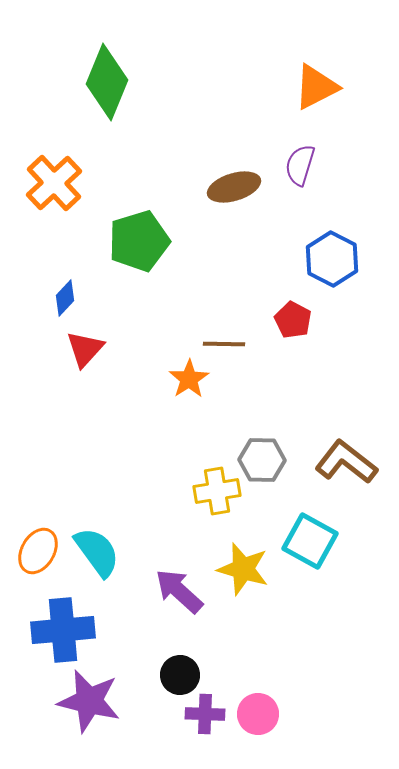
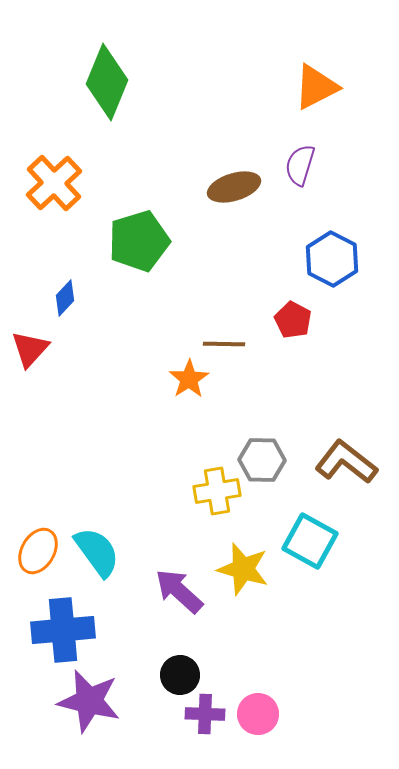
red triangle: moved 55 px left
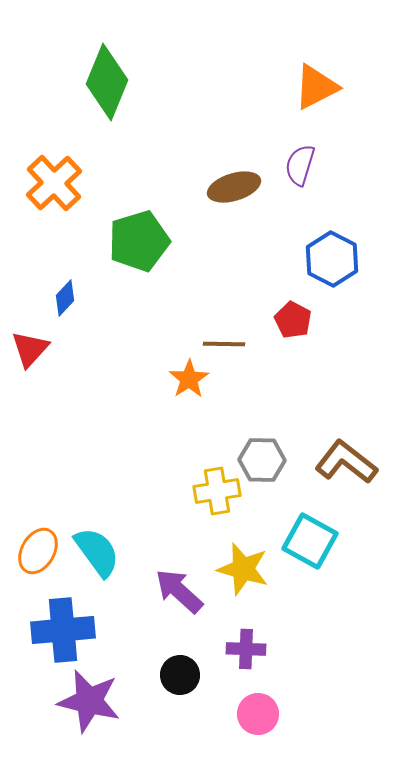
purple cross: moved 41 px right, 65 px up
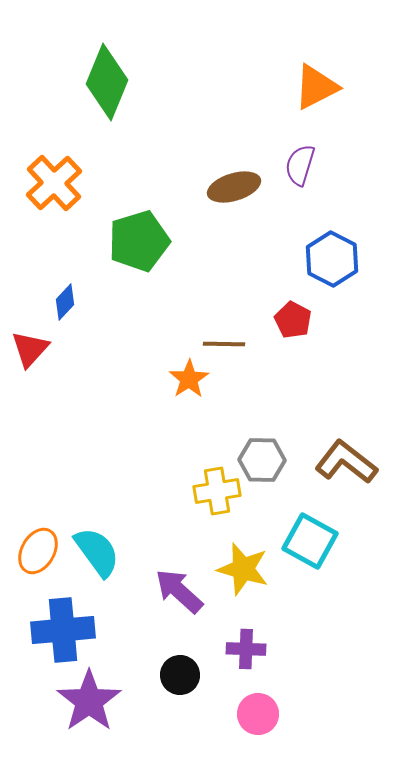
blue diamond: moved 4 px down
purple star: rotated 24 degrees clockwise
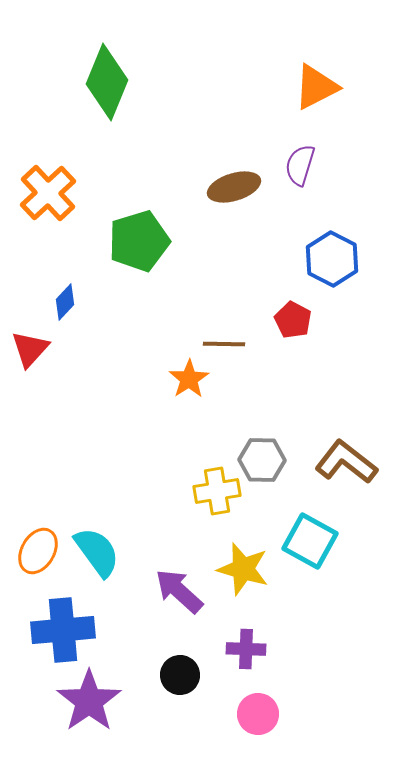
orange cross: moved 6 px left, 10 px down
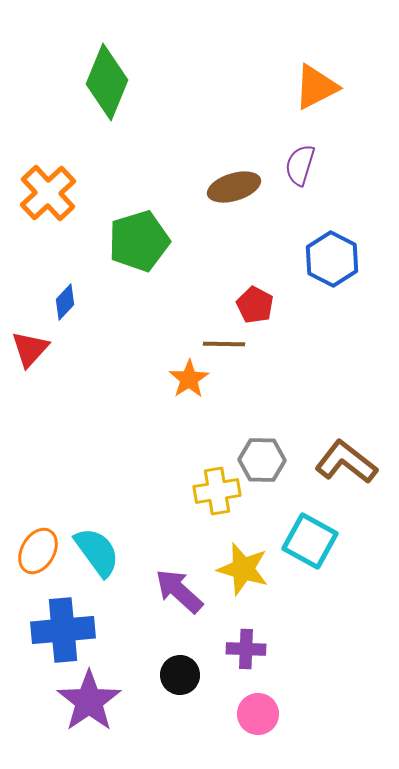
red pentagon: moved 38 px left, 15 px up
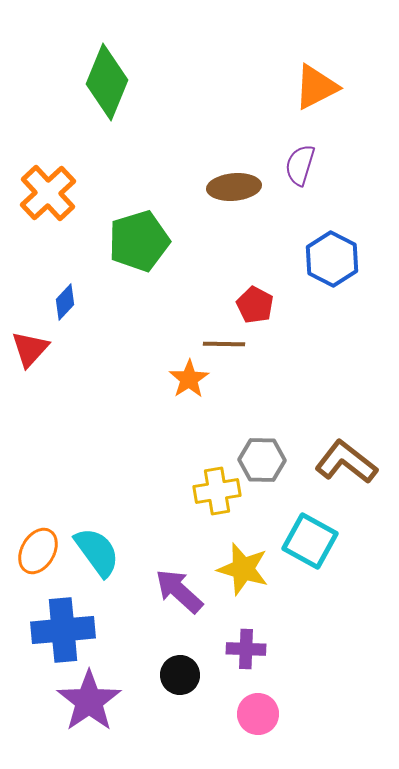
brown ellipse: rotated 12 degrees clockwise
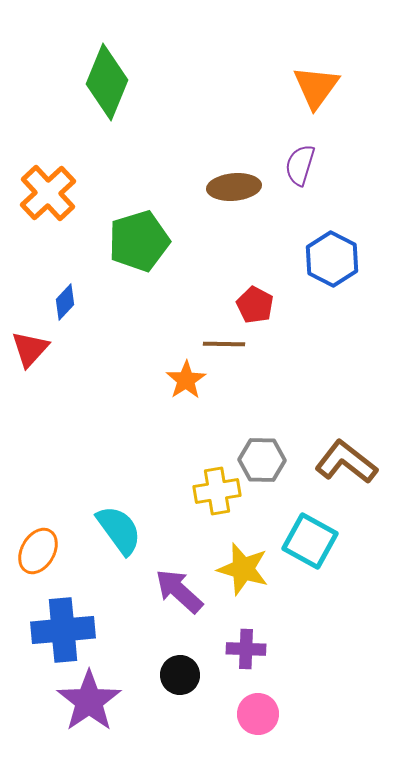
orange triangle: rotated 27 degrees counterclockwise
orange star: moved 3 px left, 1 px down
cyan semicircle: moved 22 px right, 22 px up
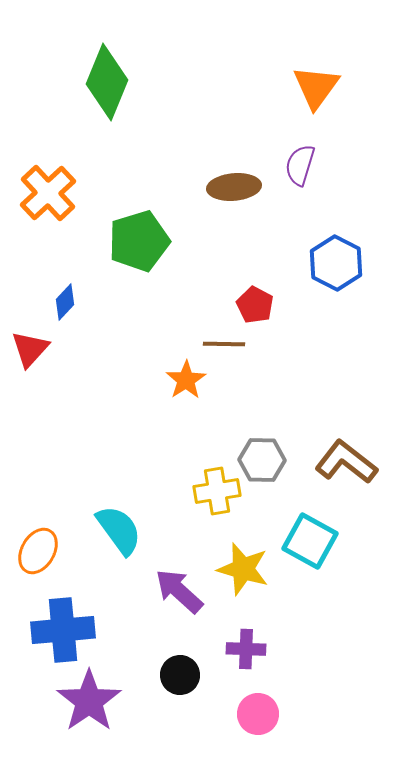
blue hexagon: moved 4 px right, 4 px down
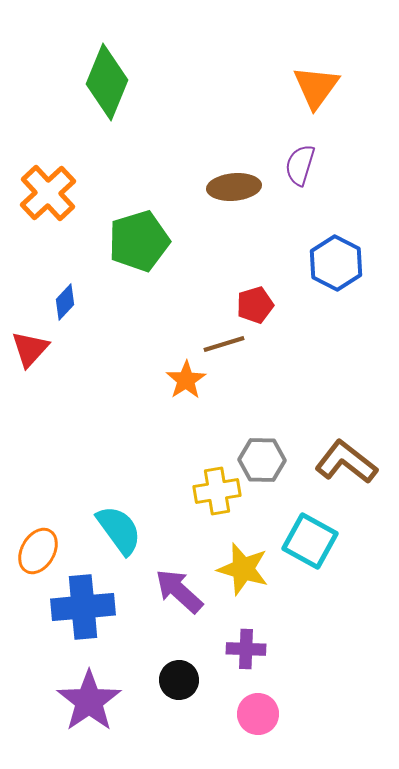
red pentagon: rotated 27 degrees clockwise
brown line: rotated 18 degrees counterclockwise
blue cross: moved 20 px right, 23 px up
black circle: moved 1 px left, 5 px down
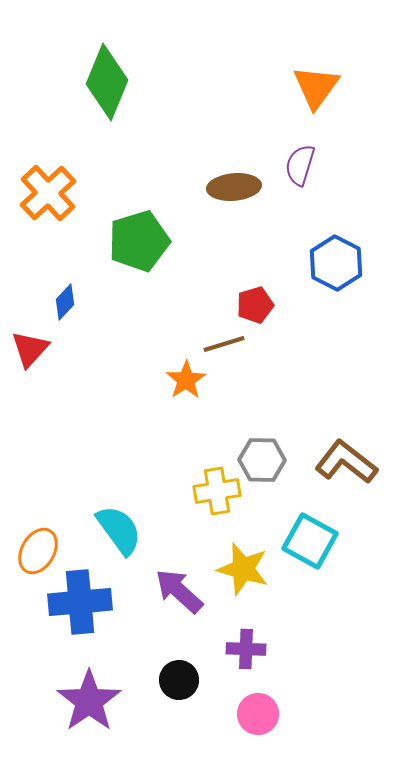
blue cross: moved 3 px left, 5 px up
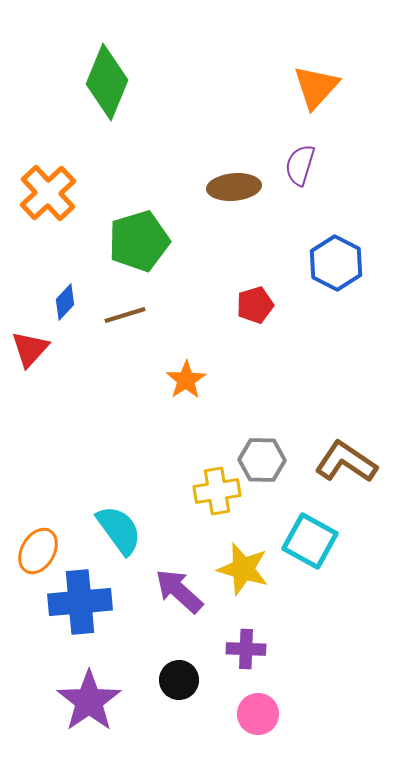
orange triangle: rotated 6 degrees clockwise
brown line: moved 99 px left, 29 px up
brown L-shape: rotated 4 degrees counterclockwise
